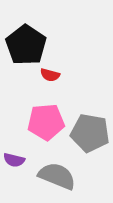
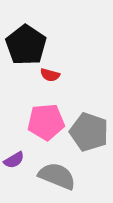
gray pentagon: moved 1 px left, 1 px up; rotated 9 degrees clockwise
purple semicircle: rotated 45 degrees counterclockwise
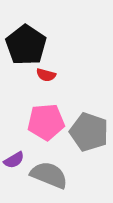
red semicircle: moved 4 px left
gray semicircle: moved 8 px left, 1 px up
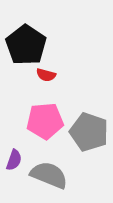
pink pentagon: moved 1 px left, 1 px up
purple semicircle: rotated 40 degrees counterclockwise
